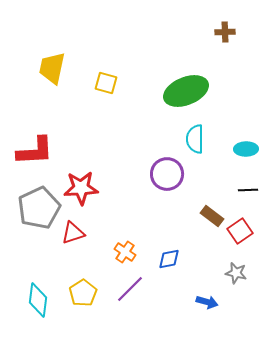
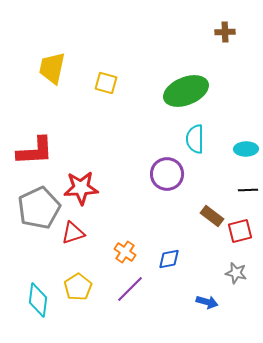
red square: rotated 20 degrees clockwise
yellow pentagon: moved 5 px left, 6 px up
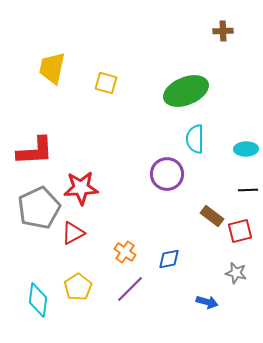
brown cross: moved 2 px left, 1 px up
red triangle: rotated 10 degrees counterclockwise
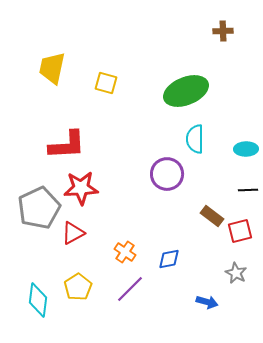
red L-shape: moved 32 px right, 6 px up
gray star: rotated 15 degrees clockwise
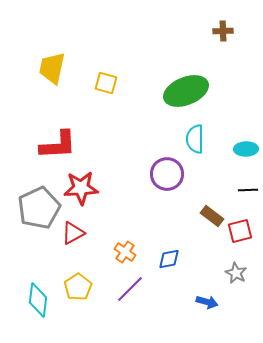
red L-shape: moved 9 px left
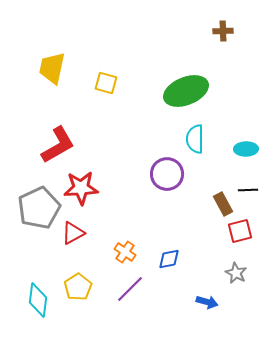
red L-shape: rotated 27 degrees counterclockwise
brown rectangle: moved 11 px right, 12 px up; rotated 25 degrees clockwise
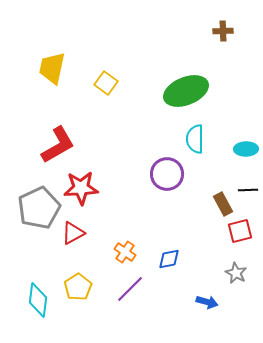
yellow square: rotated 20 degrees clockwise
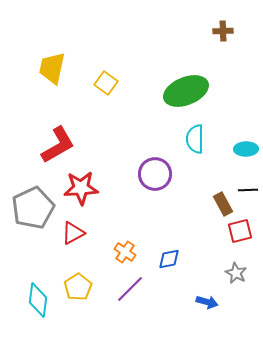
purple circle: moved 12 px left
gray pentagon: moved 6 px left
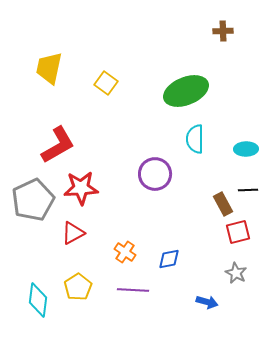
yellow trapezoid: moved 3 px left
gray pentagon: moved 8 px up
red square: moved 2 px left, 1 px down
purple line: moved 3 px right, 1 px down; rotated 48 degrees clockwise
